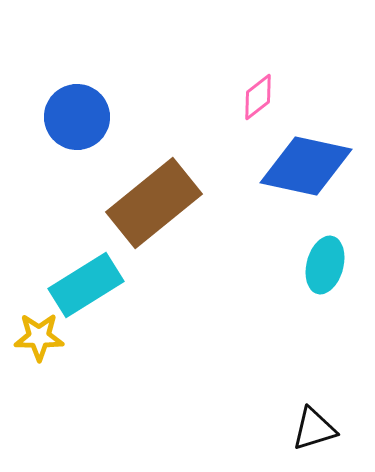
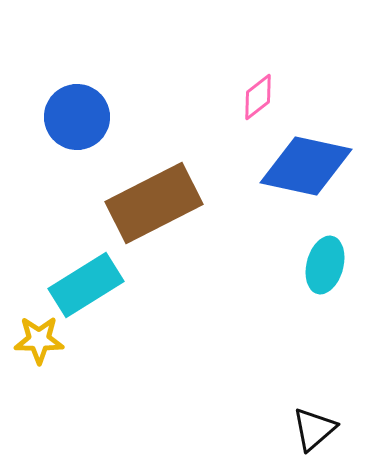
brown rectangle: rotated 12 degrees clockwise
yellow star: moved 3 px down
black triangle: rotated 24 degrees counterclockwise
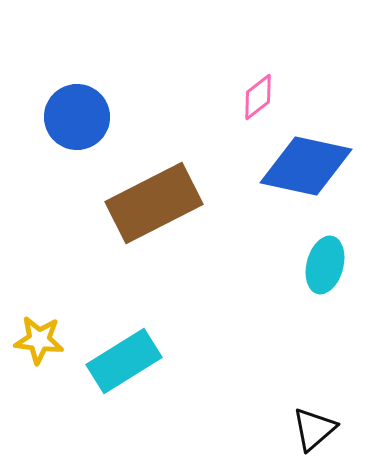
cyan rectangle: moved 38 px right, 76 px down
yellow star: rotated 6 degrees clockwise
